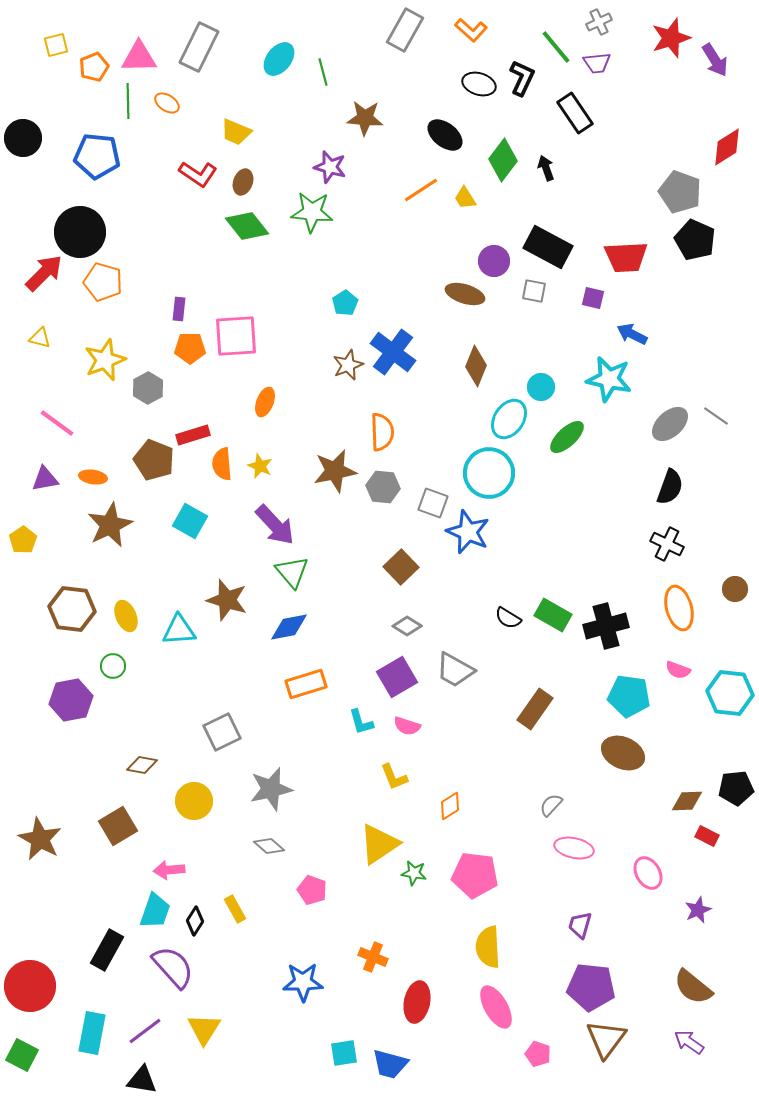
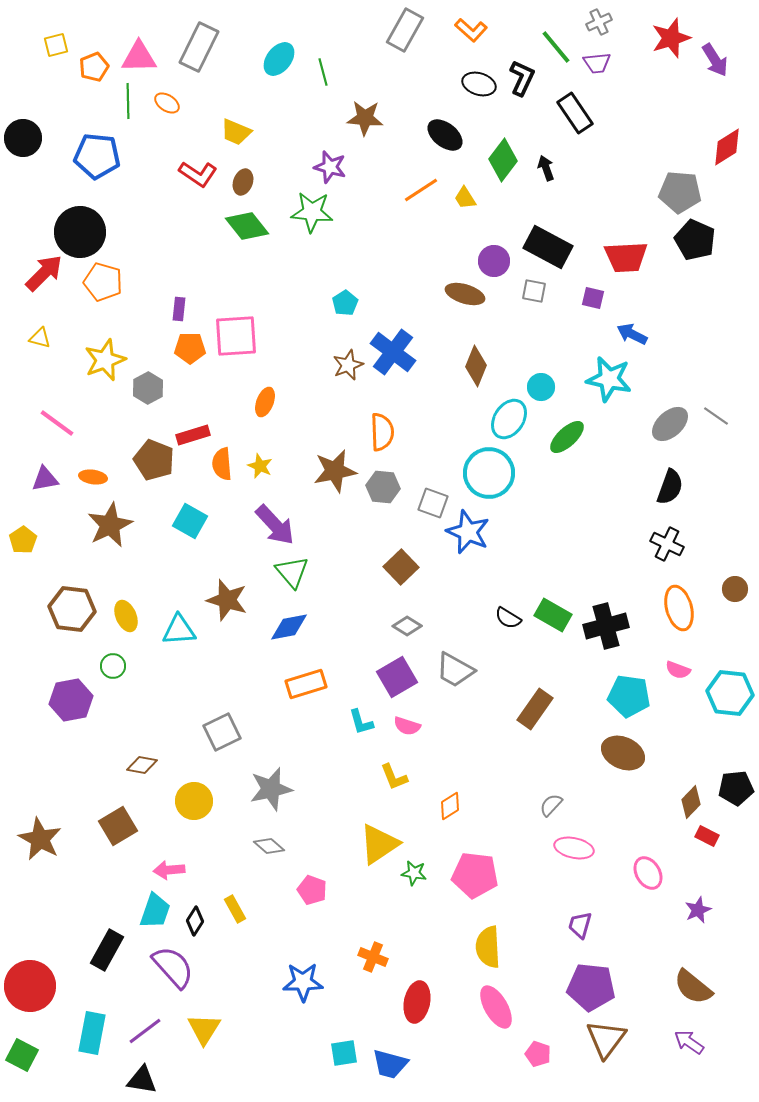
gray pentagon at (680, 192): rotated 15 degrees counterclockwise
brown diamond at (687, 801): moved 4 px right, 1 px down; rotated 44 degrees counterclockwise
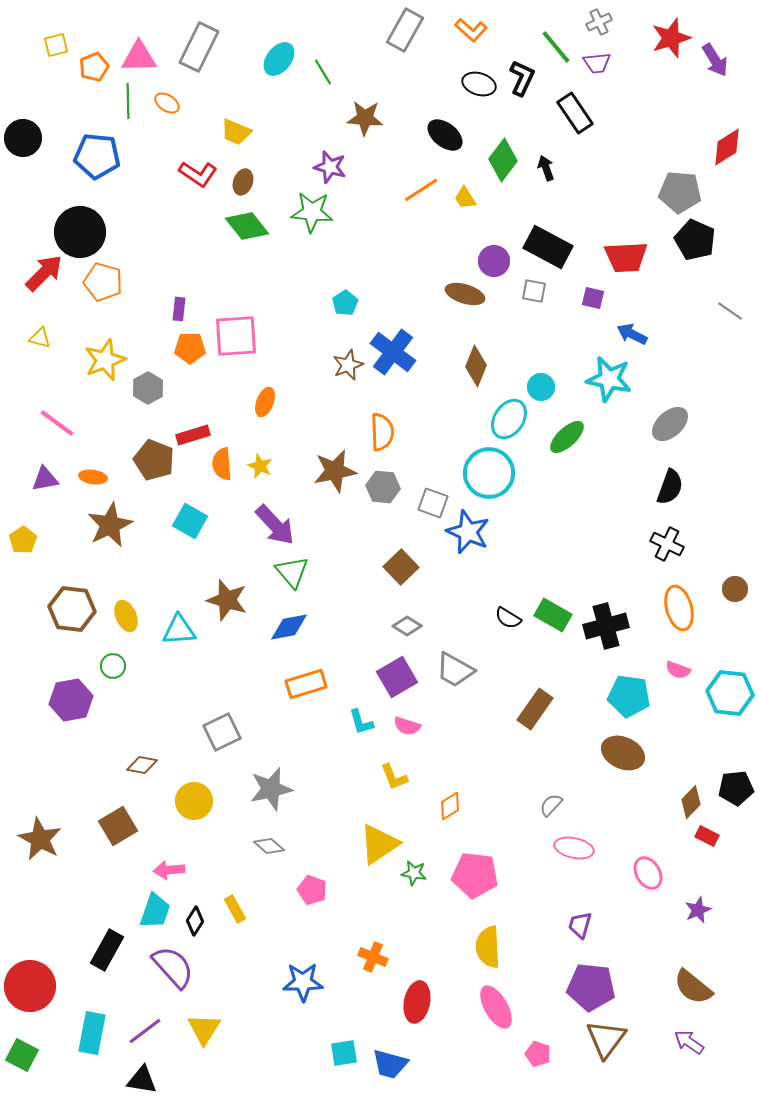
green line at (323, 72): rotated 16 degrees counterclockwise
gray line at (716, 416): moved 14 px right, 105 px up
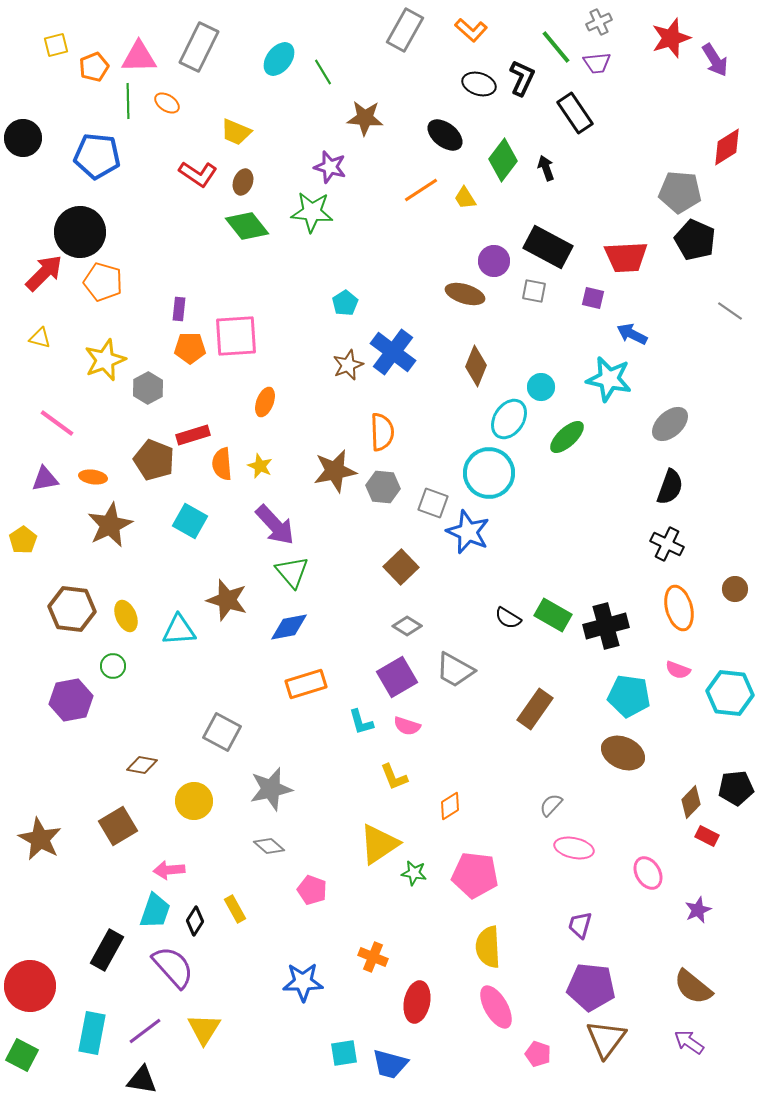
gray square at (222, 732): rotated 36 degrees counterclockwise
